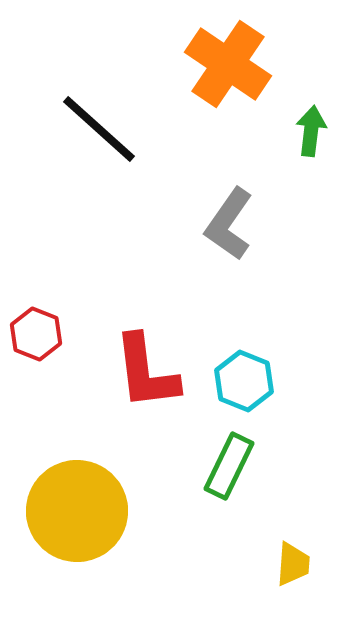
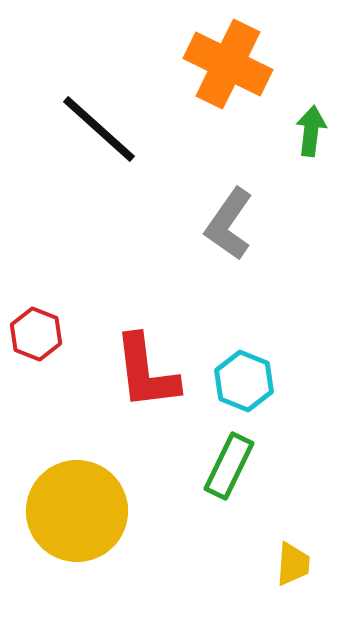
orange cross: rotated 8 degrees counterclockwise
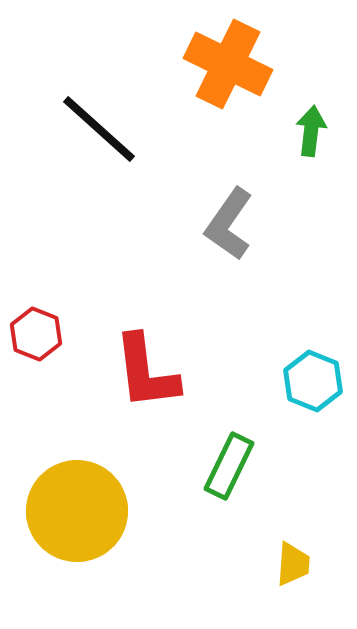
cyan hexagon: moved 69 px right
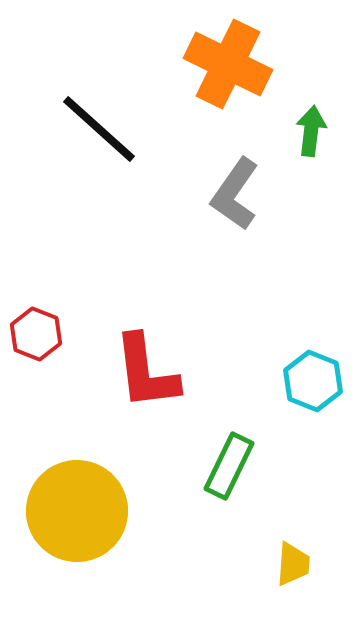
gray L-shape: moved 6 px right, 30 px up
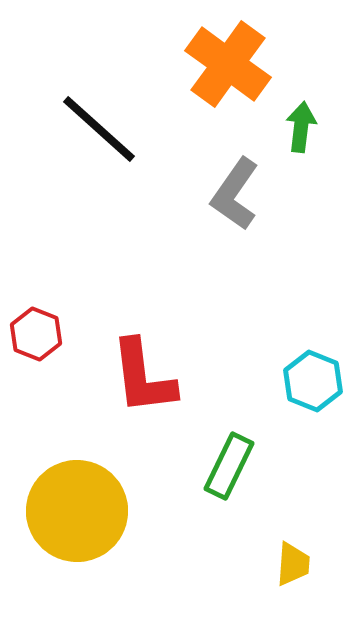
orange cross: rotated 10 degrees clockwise
green arrow: moved 10 px left, 4 px up
red L-shape: moved 3 px left, 5 px down
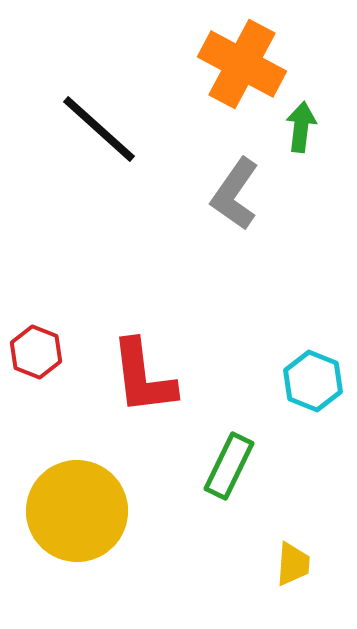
orange cross: moved 14 px right; rotated 8 degrees counterclockwise
red hexagon: moved 18 px down
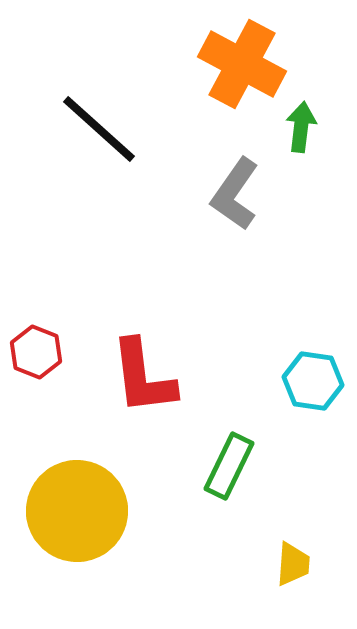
cyan hexagon: rotated 14 degrees counterclockwise
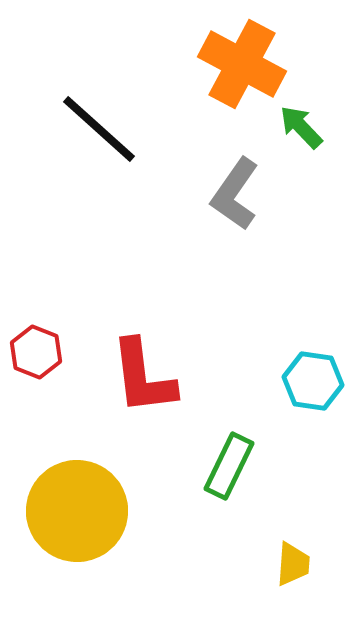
green arrow: rotated 51 degrees counterclockwise
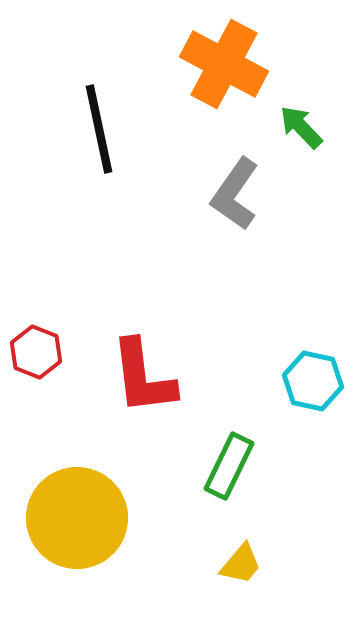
orange cross: moved 18 px left
black line: rotated 36 degrees clockwise
cyan hexagon: rotated 4 degrees clockwise
yellow circle: moved 7 px down
yellow trapezoid: moved 52 px left; rotated 36 degrees clockwise
